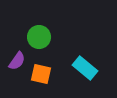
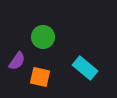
green circle: moved 4 px right
orange square: moved 1 px left, 3 px down
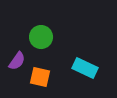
green circle: moved 2 px left
cyan rectangle: rotated 15 degrees counterclockwise
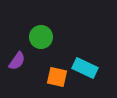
orange square: moved 17 px right
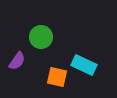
cyan rectangle: moved 1 px left, 3 px up
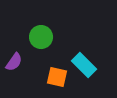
purple semicircle: moved 3 px left, 1 px down
cyan rectangle: rotated 20 degrees clockwise
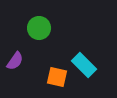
green circle: moved 2 px left, 9 px up
purple semicircle: moved 1 px right, 1 px up
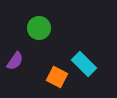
cyan rectangle: moved 1 px up
orange square: rotated 15 degrees clockwise
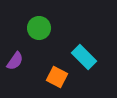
cyan rectangle: moved 7 px up
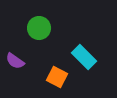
purple semicircle: rotated 90 degrees clockwise
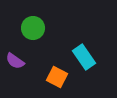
green circle: moved 6 px left
cyan rectangle: rotated 10 degrees clockwise
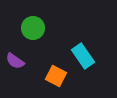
cyan rectangle: moved 1 px left, 1 px up
orange square: moved 1 px left, 1 px up
